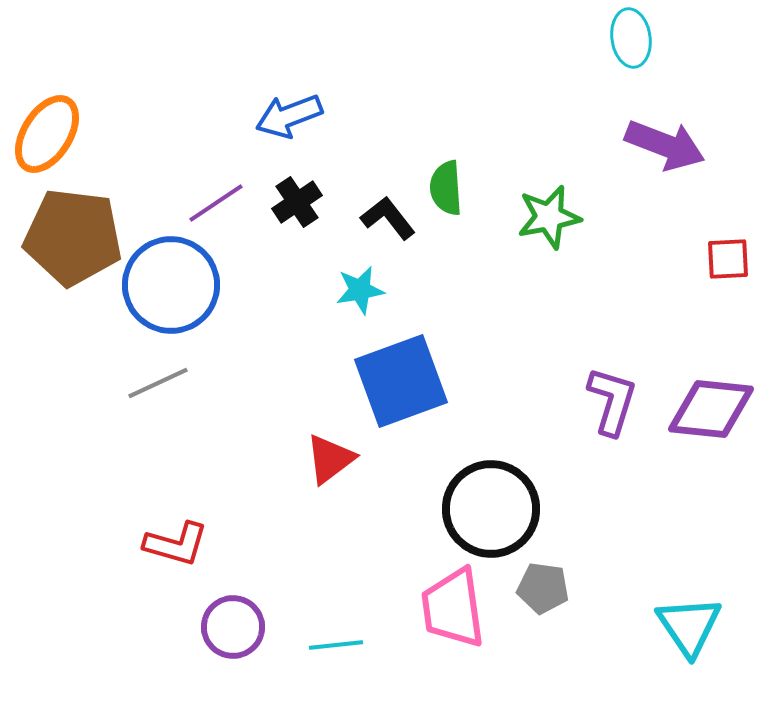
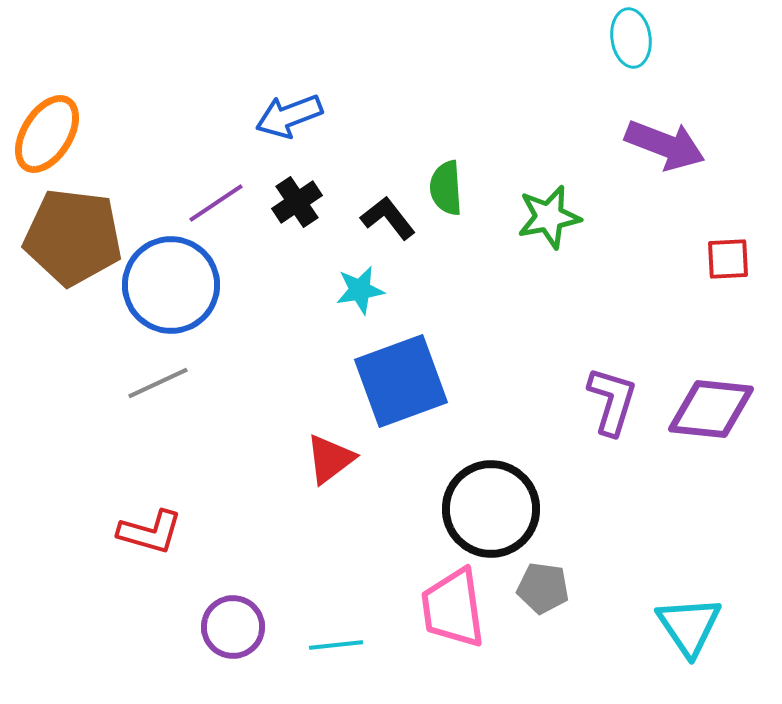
red L-shape: moved 26 px left, 12 px up
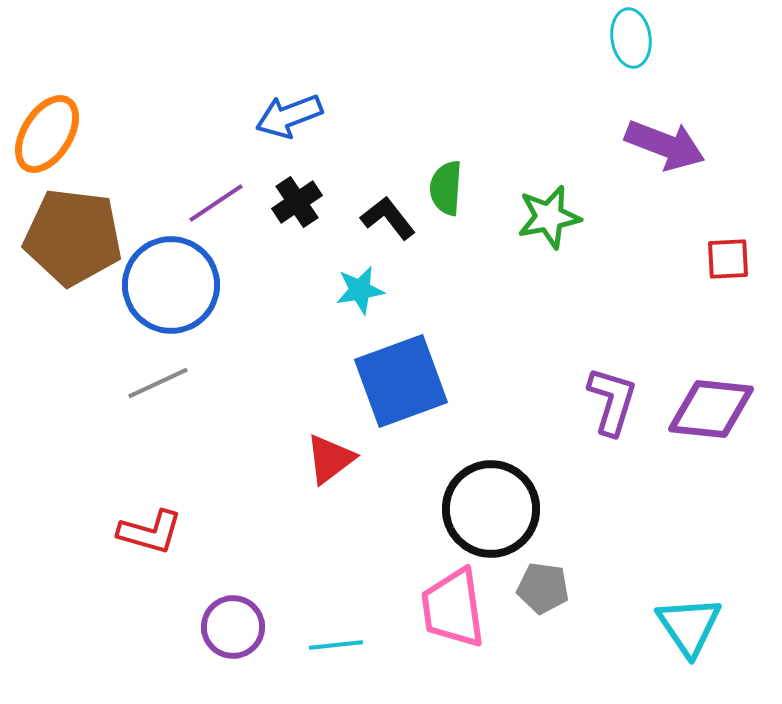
green semicircle: rotated 8 degrees clockwise
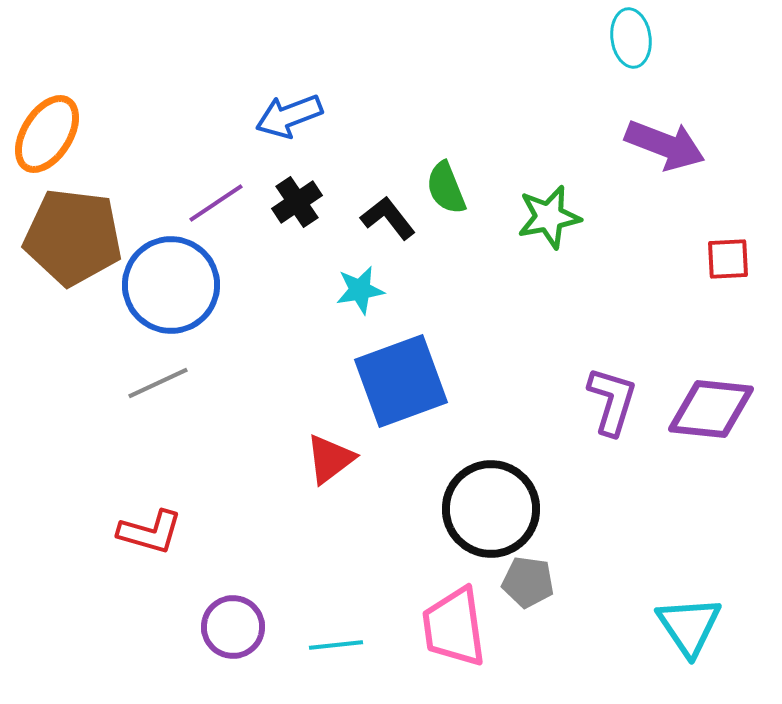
green semicircle: rotated 26 degrees counterclockwise
gray pentagon: moved 15 px left, 6 px up
pink trapezoid: moved 1 px right, 19 px down
